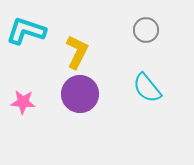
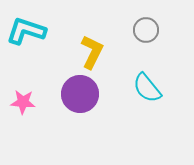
yellow L-shape: moved 15 px right
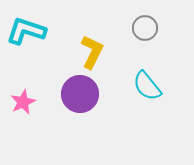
gray circle: moved 1 px left, 2 px up
cyan semicircle: moved 2 px up
pink star: rotated 30 degrees counterclockwise
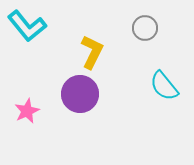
cyan L-shape: moved 1 px right, 5 px up; rotated 147 degrees counterclockwise
cyan semicircle: moved 17 px right
pink star: moved 4 px right, 9 px down
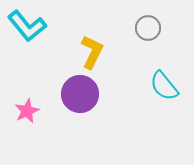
gray circle: moved 3 px right
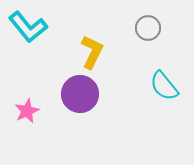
cyan L-shape: moved 1 px right, 1 px down
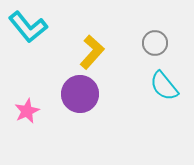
gray circle: moved 7 px right, 15 px down
yellow L-shape: rotated 16 degrees clockwise
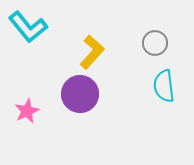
cyan semicircle: rotated 32 degrees clockwise
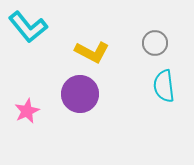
yellow L-shape: rotated 76 degrees clockwise
